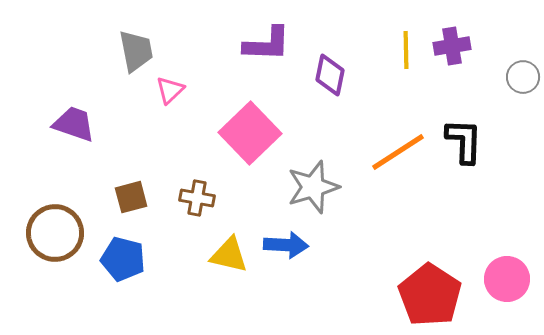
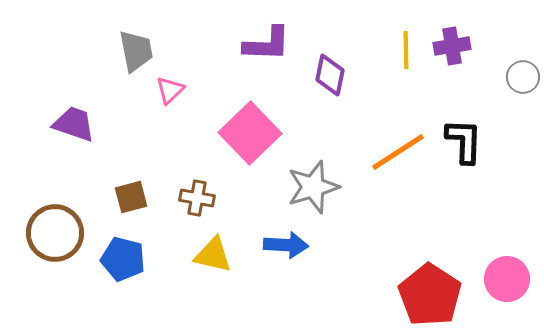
yellow triangle: moved 16 px left
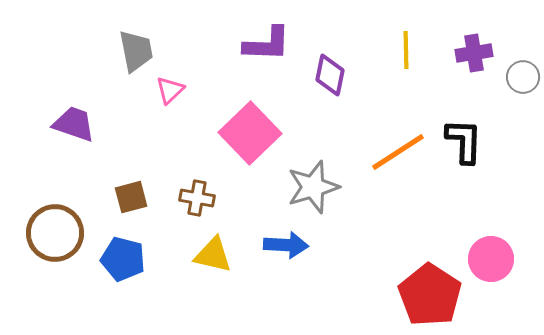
purple cross: moved 22 px right, 7 px down
pink circle: moved 16 px left, 20 px up
